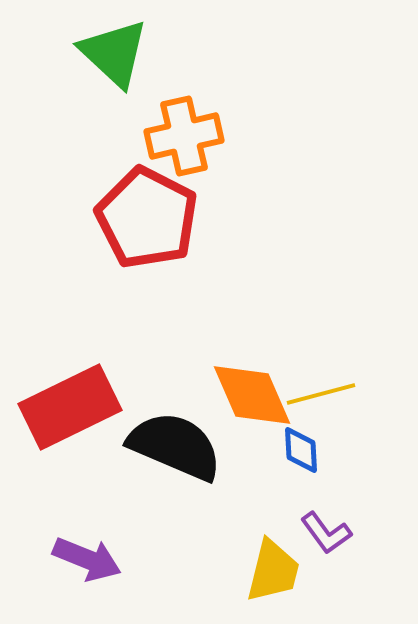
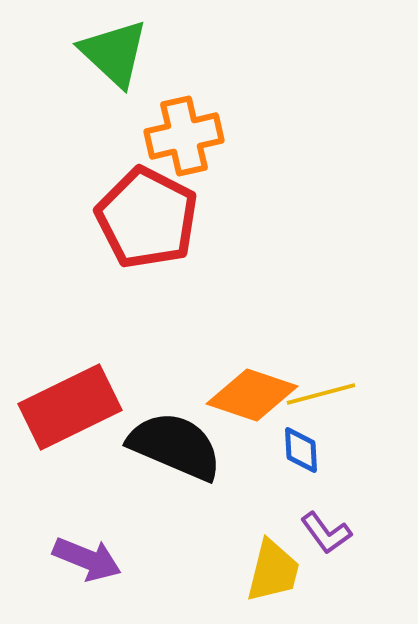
orange diamond: rotated 48 degrees counterclockwise
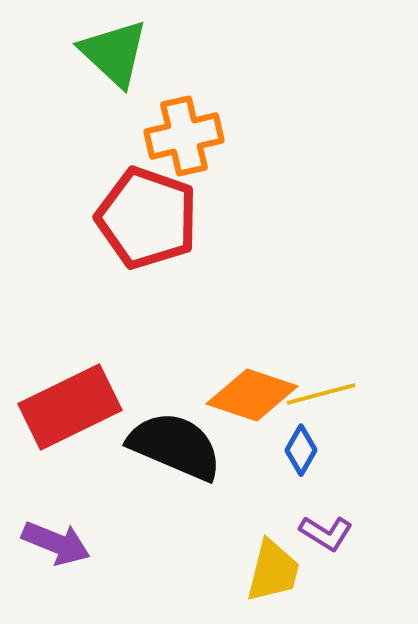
red pentagon: rotated 8 degrees counterclockwise
blue diamond: rotated 33 degrees clockwise
purple L-shape: rotated 22 degrees counterclockwise
purple arrow: moved 31 px left, 16 px up
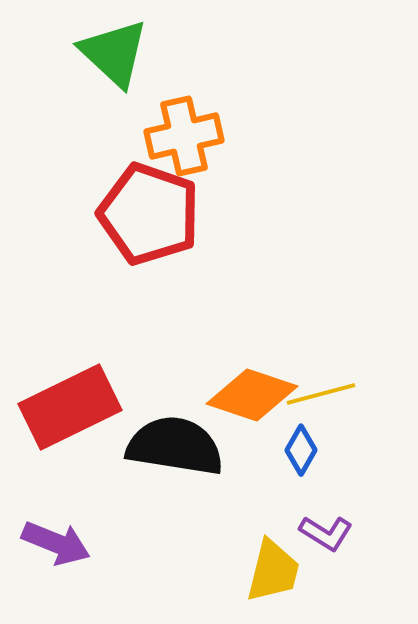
red pentagon: moved 2 px right, 4 px up
black semicircle: rotated 14 degrees counterclockwise
